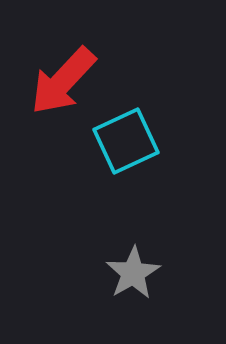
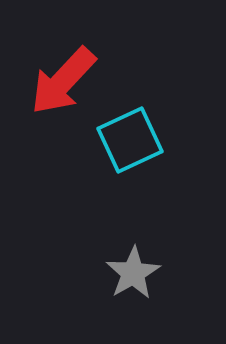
cyan square: moved 4 px right, 1 px up
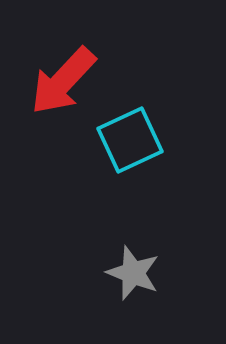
gray star: rotated 20 degrees counterclockwise
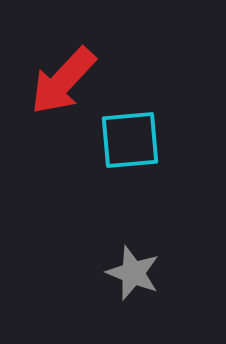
cyan square: rotated 20 degrees clockwise
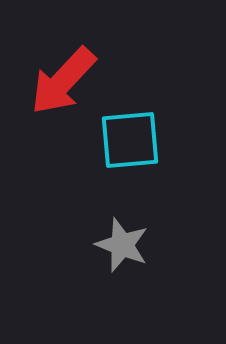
gray star: moved 11 px left, 28 px up
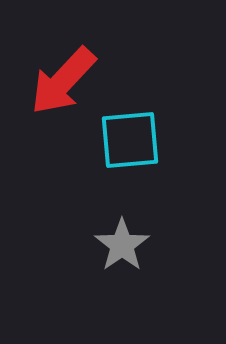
gray star: rotated 16 degrees clockwise
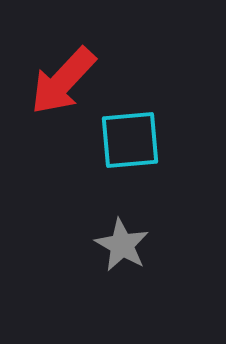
gray star: rotated 8 degrees counterclockwise
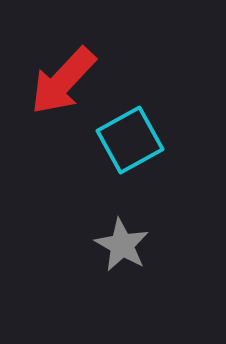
cyan square: rotated 24 degrees counterclockwise
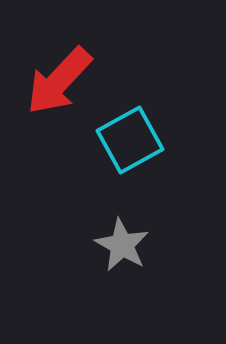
red arrow: moved 4 px left
